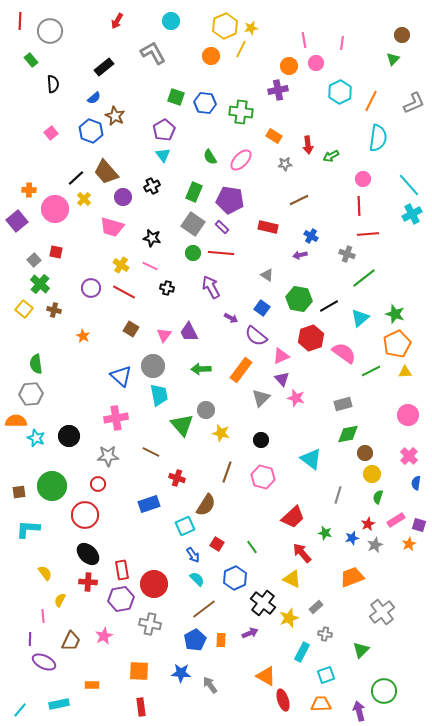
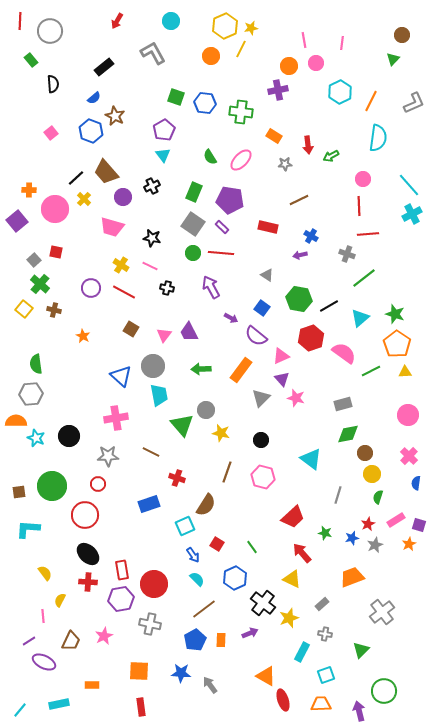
orange pentagon at (397, 344): rotated 12 degrees counterclockwise
gray rectangle at (316, 607): moved 6 px right, 3 px up
purple line at (30, 639): moved 1 px left, 2 px down; rotated 56 degrees clockwise
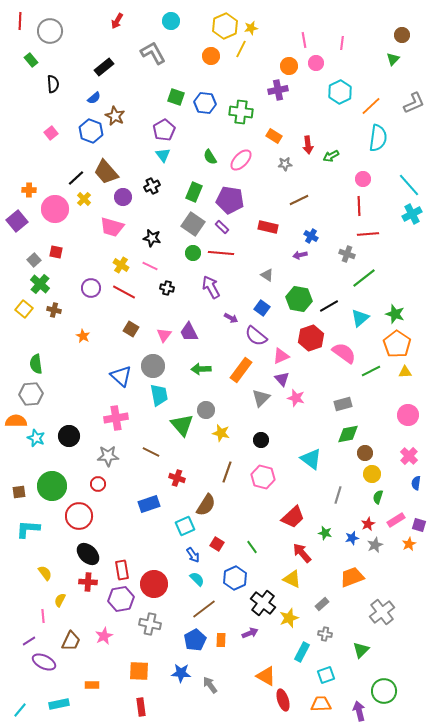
orange line at (371, 101): moved 5 px down; rotated 20 degrees clockwise
red circle at (85, 515): moved 6 px left, 1 px down
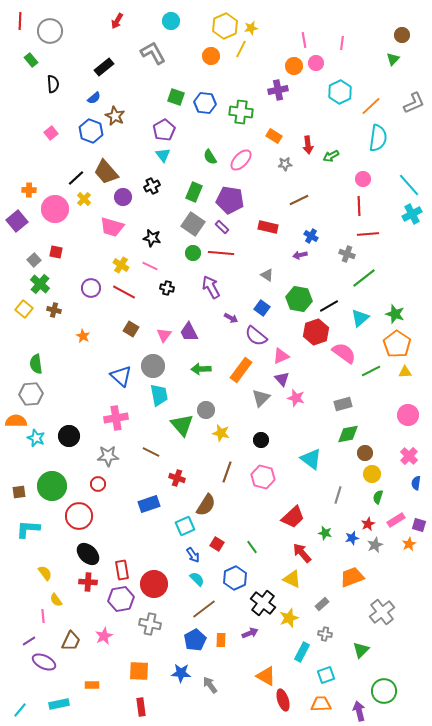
orange circle at (289, 66): moved 5 px right
red hexagon at (311, 338): moved 5 px right, 6 px up
yellow semicircle at (60, 600): moved 4 px left; rotated 64 degrees counterclockwise
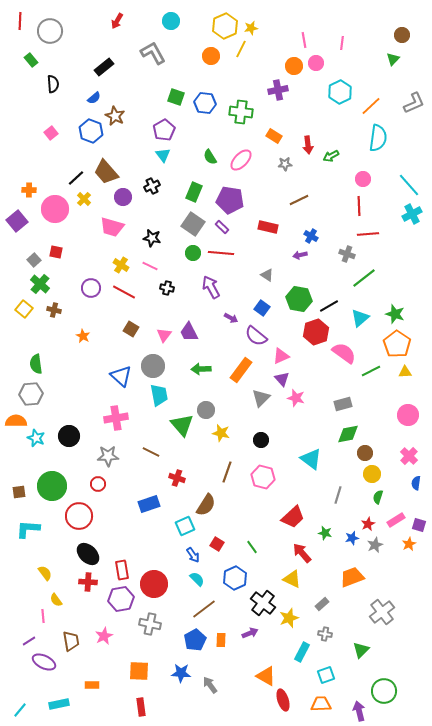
brown trapezoid at (71, 641): rotated 35 degrees counterclockwise
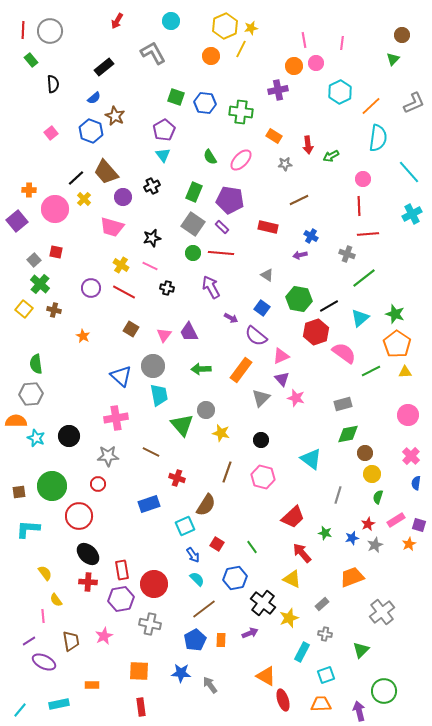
red line at (20, 21): moved 3 px right, 9 px down
cyan line at (409, 185): moved 13 px up
black star at (152, 238): rotated 24 degrees counterclockwise
pink cross at (409, 456): moved 2 px right
blue hexagon at (235, 578): rotated 15 degrees clockwise
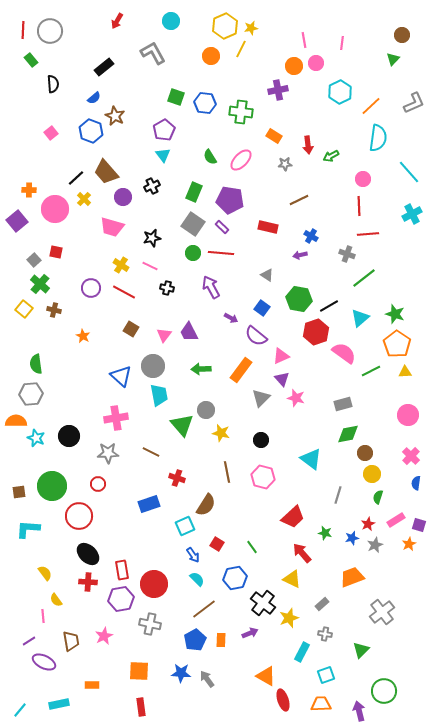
gray star at (108, 456): moved 3 px up
brown line at (227, 472): rotated 30 degrees counterclockwise
gray arrow at (210, 685): moved 3 px left, 6 px up
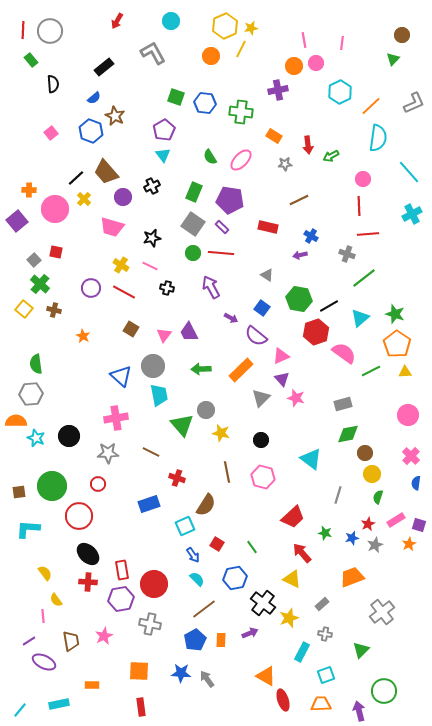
orange rectangle at (241, 370): rotated 10 degrees clockwise
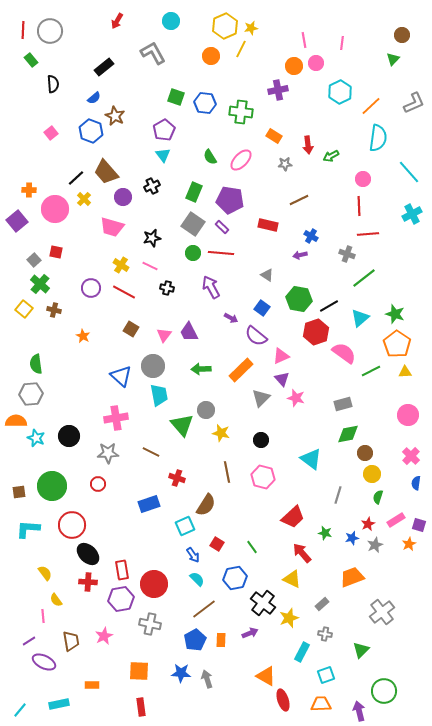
red rectangle at (268, 227): moved 2 px up
red circle at (79, 516): moved 7 px left, 9 px down
gray arrow at (207, 679): rotated 18 degrees clockwise
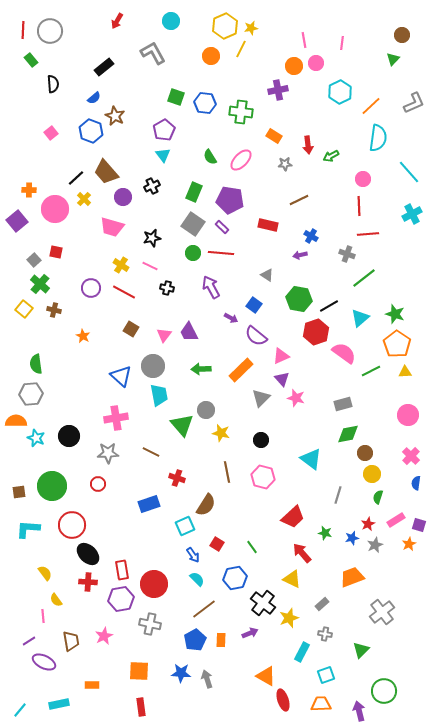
blue square at (262, 308): moved 8 px left, 3 px up
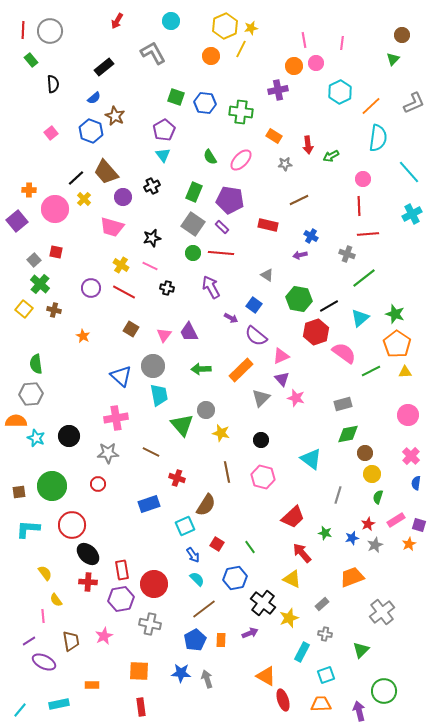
green line at (252, 547): moved 2 px left
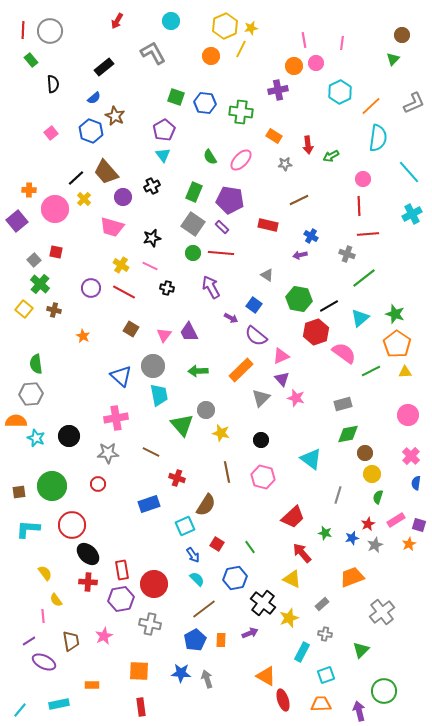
green arrow at (201, 369): moved 3 px left, 2 px down
